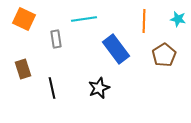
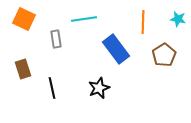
orange line: moved 1 px left, 1 px down
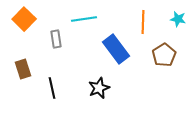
orange square: rotated 20 degrees clockwise
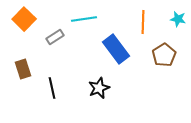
gray rectangle: moved 1 px left, 2 px up; rotated 66 degrees clockwise
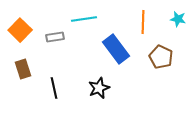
orange square: moved 4 px left, 11 px down
gray rectangle: rotated 24 degrees clockwise
brown pentagon: moved 3 px left, 2 px down; rotated 15 degrees counterclockwise
black line: moved 2 px right
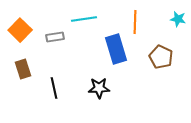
orange line: moved 8 px left
blue rectangle: rotated 20 degrees clockwise
black star: rotated 20 degrees clockwise
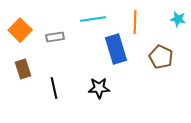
cyan line: moved 9 px right
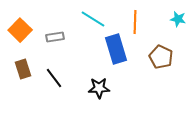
cyan line: rotated 40 degrees clockwise
black line: moved 10 px up; rotated 25 degrees counterclockwise
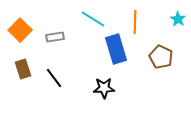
cyan star: rotated 21 degrees clockwise
black star: moved 5 px right
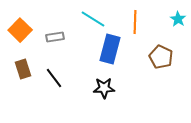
blue rectangle: moved 6 px left; rotated 32 degrees clockwise
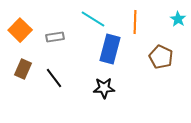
brown rectangle: rotated 42 degrees clockwise
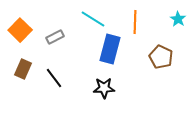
gray rectangle: rotated 18 degrees counterclockwise
